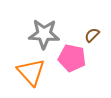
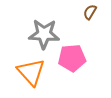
brown semicircle: moved 2 px left, 23 px up; rotated 14 degrees counterclockwise
pink pentagon: rotated 16 degrees counterclockwise
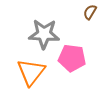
pink pentagon: rotated 12 degrees clockwise
orange triangle: rotated 20 degrees clockwise
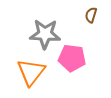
brown semicircle: moved 1 px right, 3 px down; rotated 14 degrees counterclockwise
gray star: moved 1 px right
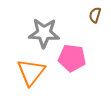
brown semicircle: moved 4 px right
gray star: moved 1 px left, 1 px up
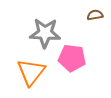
brown semicircle: rotated 63 degrees clockwise
gray star: moved 1 px right
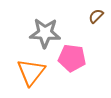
brown semicircle: moved 1 px right, 1 px down; rotated 35 degrees counterclockwise
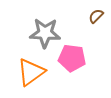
orange triangle: rotated 16 degrees clockwise
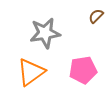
gray star: rotated 12 degrees counterclockwise
pink pentagon: moved 11 px right, 12 px down; rotated 16 degrees counterclockwise
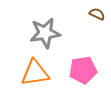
brown semicircle: moved 1 px right, 2 px up; rotated 70 degrees clockwise
orange triangle: moved 4 px right, 1 px down; rotated 28 degrees clockwise
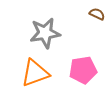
orange triangle: rotated 12 degrees counterclockwise
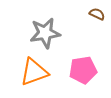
orange triangle: moved 1 px left, 1 px up
